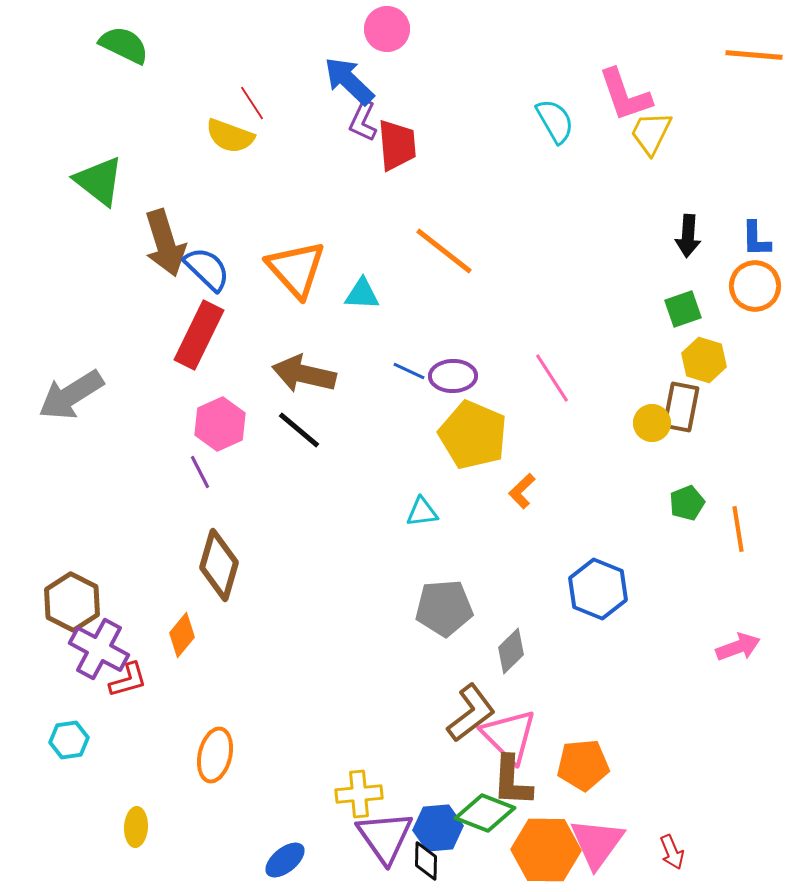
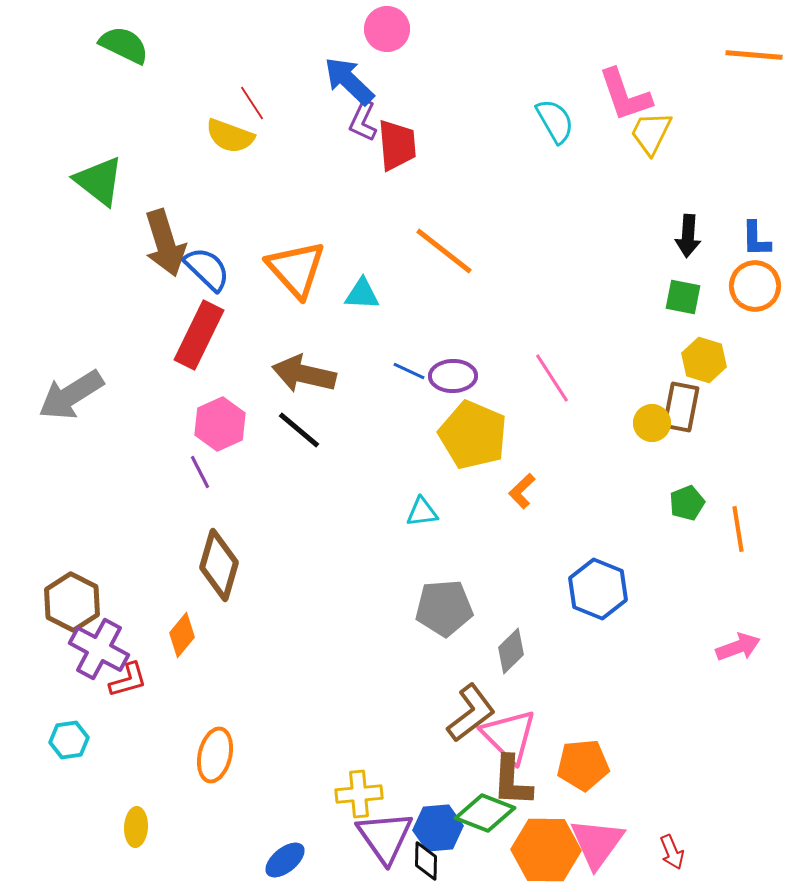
green square at (683, 309): moved 12 px up; rotated 30 degrees clockwise
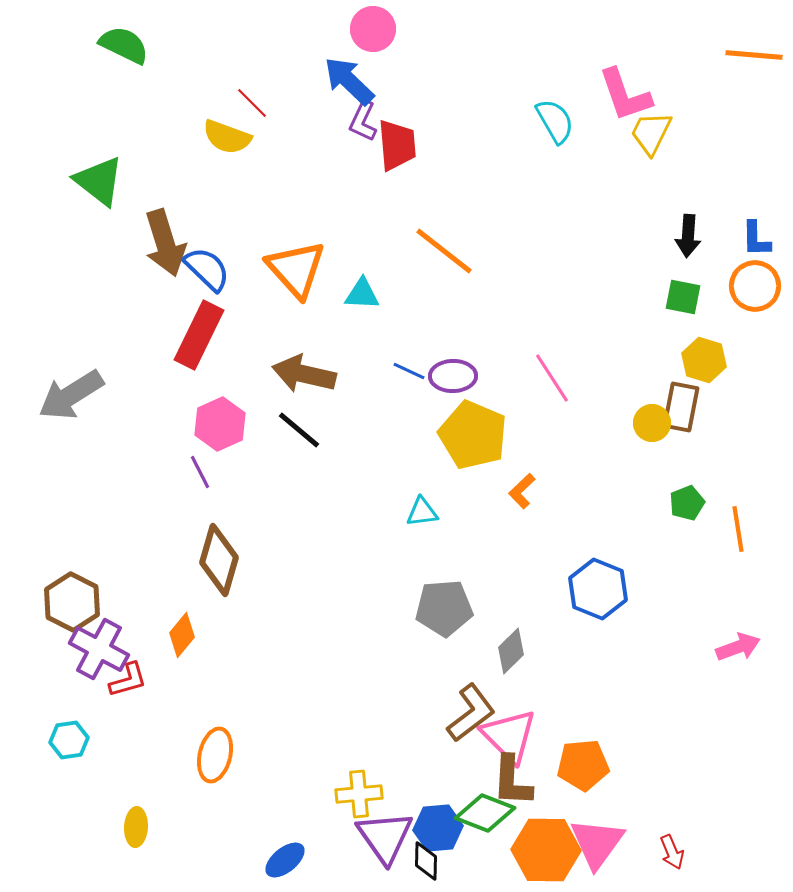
pink circle at (387, 29): moved 14 px left
red line at (252, 103): rotated 12 degrees counterclockwise
yellow semicircle at (230, 136): moved 3 px left, 1 px down
brown diamond at (219, 565): moved 5 px up
